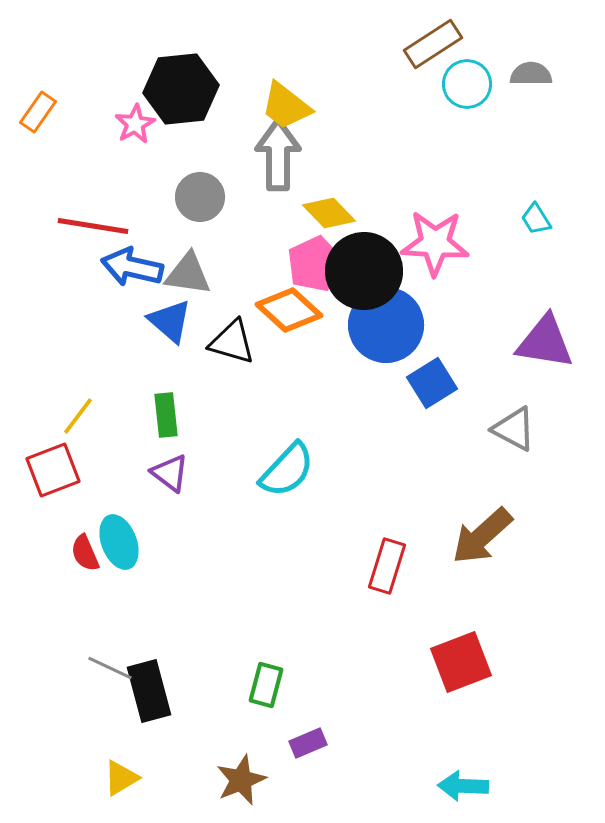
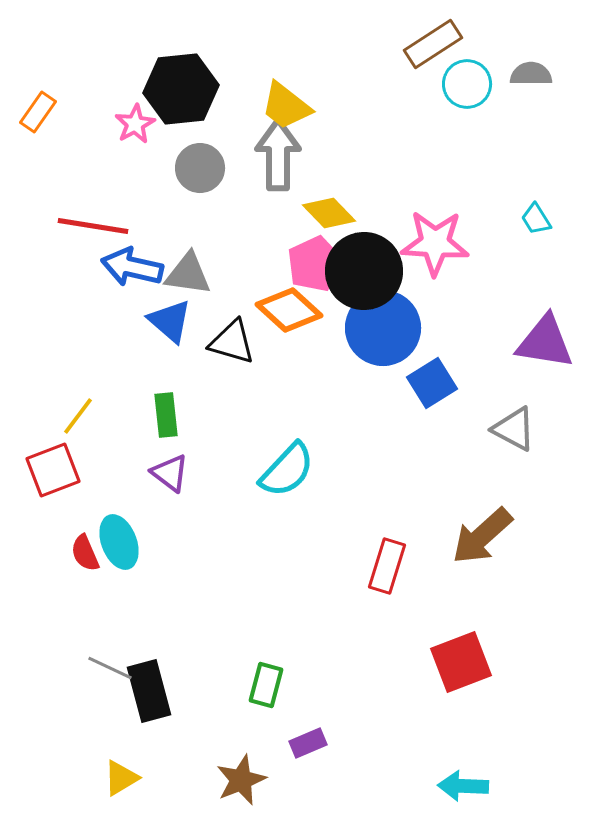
gray circle at (200, 197): moved 29 px up
blue circle at (386, 325): moved 3 px left, 3 px down
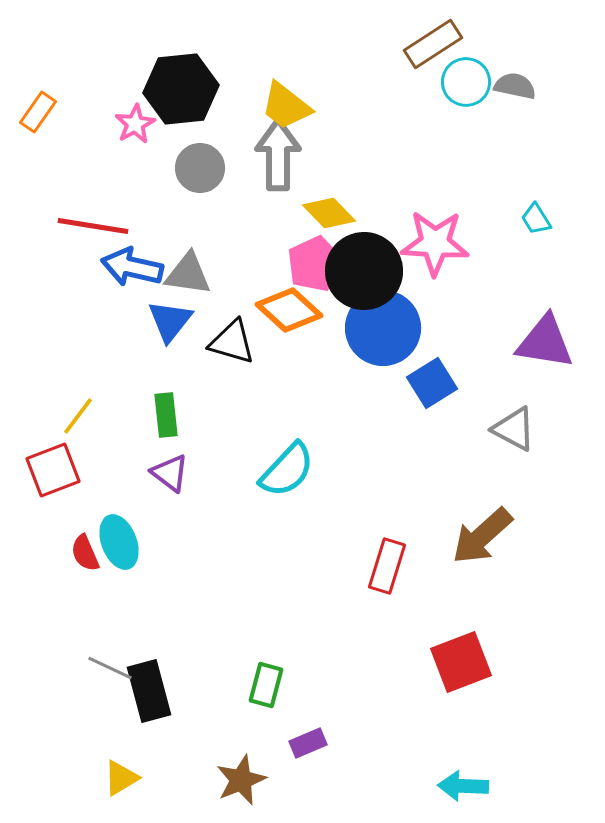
gray semicircle at (531, 74): moved 16 px left, 12 px down; rotated 12 degrees clockwise
cyan circle at (467, 84): moved 1 px left, 2 px up
blue triangle at (170, 321): rotated 27 degrees clockwise
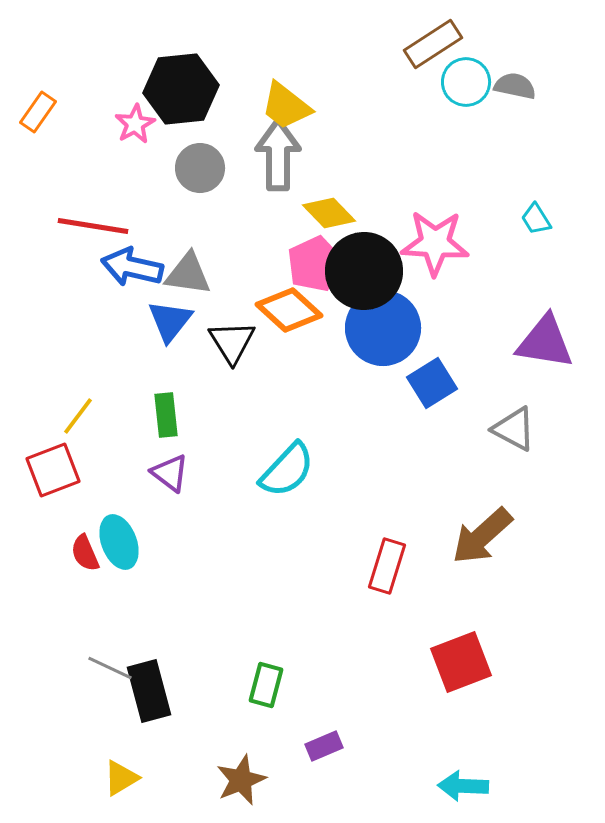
black triangle at (232, 342): rotated 42 degrees clockwise
purple rectangle at (308, 743): moved 16 px right, 3 px down
